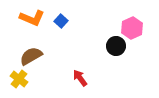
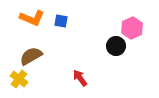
blue square: rotated 32 degrees counterclockwise
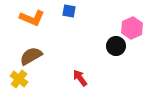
blue square: moved 8 px right, 10 px up
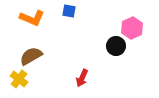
red arrow: moved 2 px right; rotated 120 degrees counterclockwise
